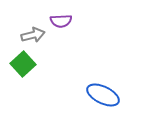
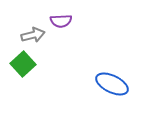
blue ellipse: moved 9 px right, 11 px up
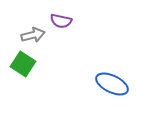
purple semicircle: rotated 15 degrees clockwise
green square: rotated 15 degrees counterclockwise
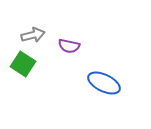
purple semicircle: moved 8 px right, 25 px down
blue ellipse: moved 8 px left, 1 px up
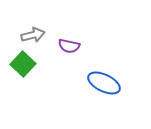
green square: rotated 10 degrees clockwise
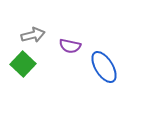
purple semicircle: moved 1 px right
blue ellipse: moved 16 px up; rotated 32 degrees clockwise
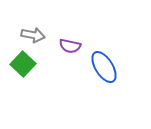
gray arrow: rotated 25 degrees clockwise
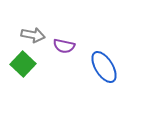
purple semicircle: moved 6 px left
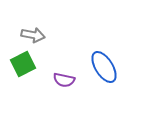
purple semicircle: moved 34 px down
green square: rotated 20 degrees clockwise
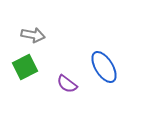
green square: moved 2 px right, 3 px down
purple semicircle: moved 3 px right, 4 px down; rotated 25 degrees clockwise
